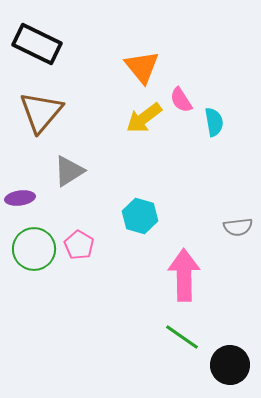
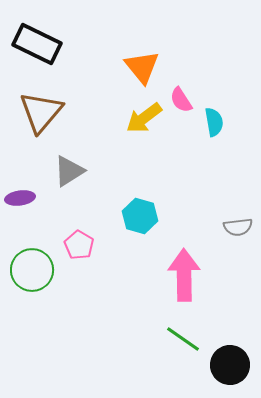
green circle: moved 2 px left, 21 px down
green line: moved 1 px right, 2 px down
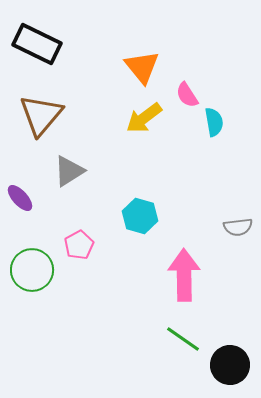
pink semicircle: moved 6 px right, 5 px up
brown triangle: moved 3 px down
purple ellipse: rotated 56 degrees clockwise
pink pentagon: rotated 12 degrees clockwise
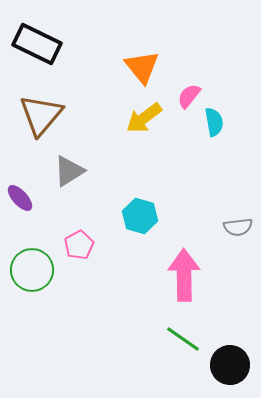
pink semicircle: moved 2 px right, 1 px down; rotated 72 degrees clockwise
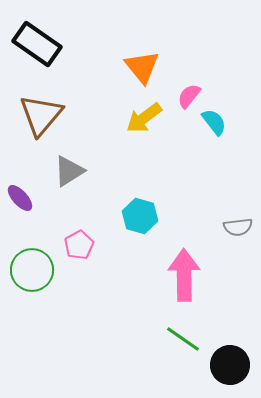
black rectangle: rotated 9 degrees clockwise
cyan semicircle: rotated 28 degrees counterclockwise
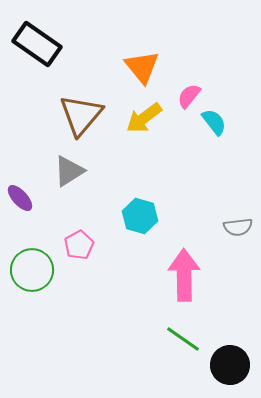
brown triangle: moved 40 px right
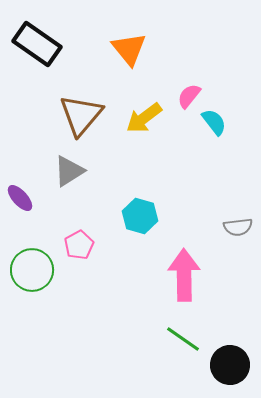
orange triangle: moved 13 px left, 18 px up
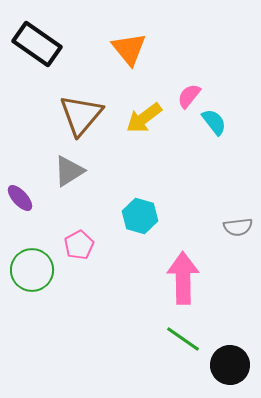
pink arrow: moved 1 px left, 3 px down
